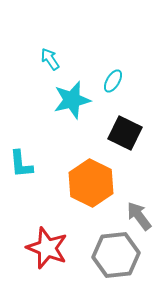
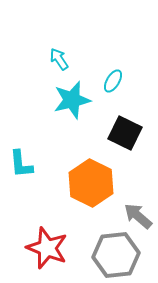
cyan arrow: moved 9 px right
gray arrow: moved 1 px left; rotated 12 degrees counterclockwise
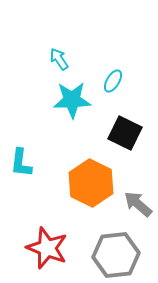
cyan star: rotated 12 degrees clockwise
cyan L-shape: moved 1 px up; rotated 12 degrees clockwise
gray arrow: moved 12 px up
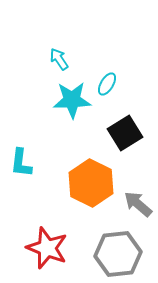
cyan ellipse: moved 6 px left, 3 px down
black square: rotated 32 degrees clockwise
gray hexagon: moved 2 px right, 1 px up
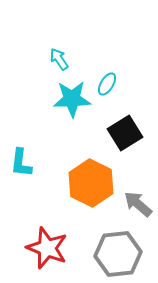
cyan star: moved 1 px up
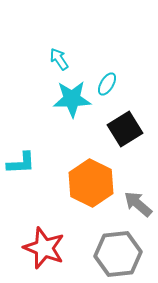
black square: moved 4 px up
cyan L-shape: rotated 100 degrees counterclockwise
red star: moved 3 px left
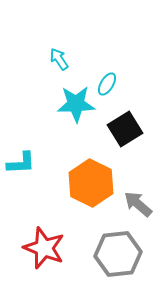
cyan star: moved 4 px right, 5 px down
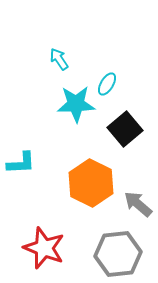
black square: rotated 8 degrees counterclockwise
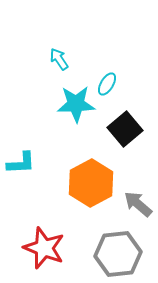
orange hexagon: rotated 6 degrees clockwise
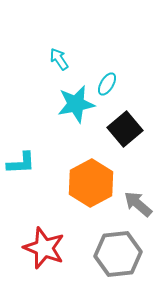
cyan star: rotated 9 degrees counterclockwise
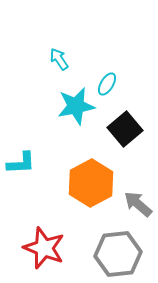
cyan star: moved 2 px down
